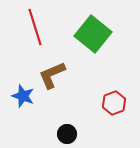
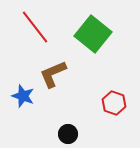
red line: rotated 21 degrees counterclockwise
brown L-shape: moved 1 px right, 1 px up
red hexagon: rotated 20 degrees counterclockwise
black circle: moved 1 px right
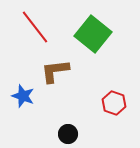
brown L-shape: moved 2 px right, 3 px up; rotated 16 degrees clockwise
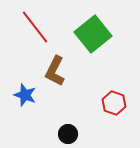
green square: rotated 12 degrees clockwise
brown L-shape: rotated 56 degrees counterclockwise
blue star: moved 2 px right, 1 px up
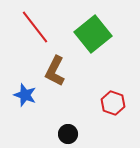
red hexagon: moved 1 px left
